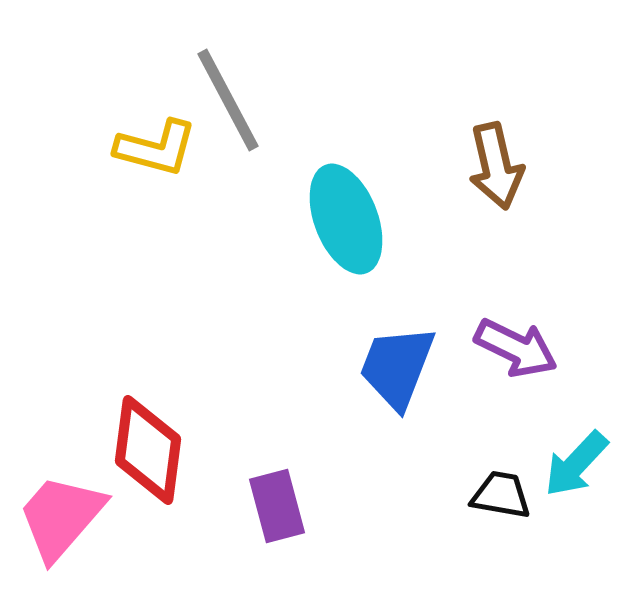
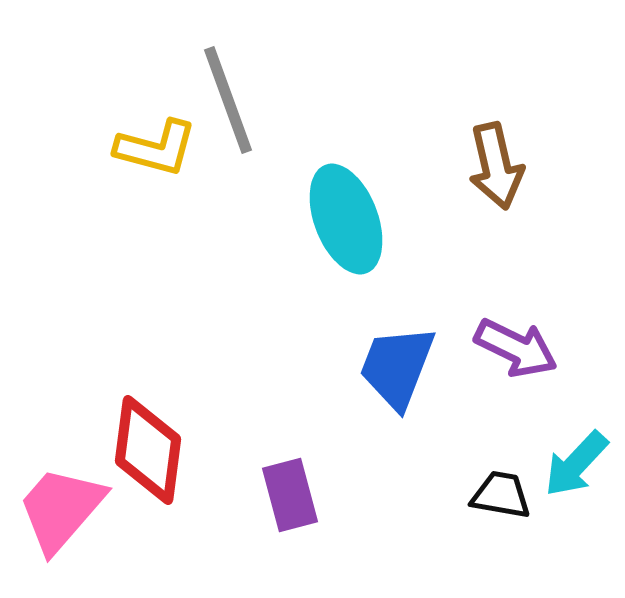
gray line: rotated 8 degrees clockwise
purple rectangle: moved 13 px right, 11 px up
pink trapezoid: moved 8 px up
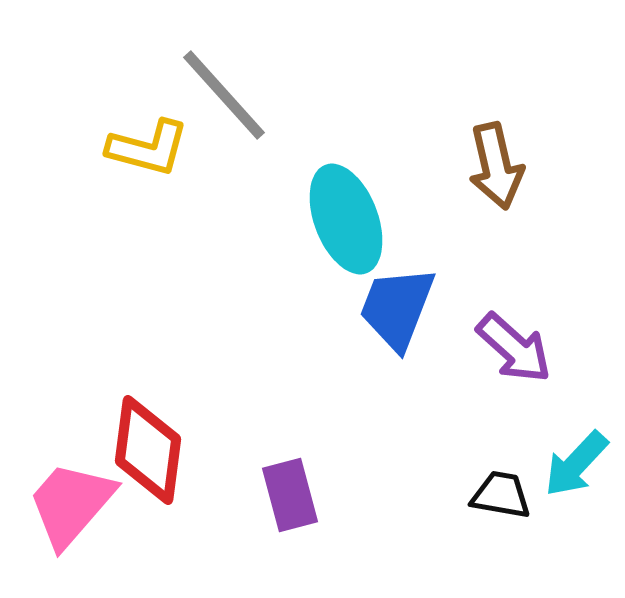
gray line: moved 4 px left, 5 px up; rotated 22 degrees counterclockwise
yellow L-shape: moved 8 px left
purple arrow: moved 2 px left; rotated 16 degrees clockwise
blue trapezoid: moved 59 px up
pink trapezoid: moved 10 px right, 5 px up
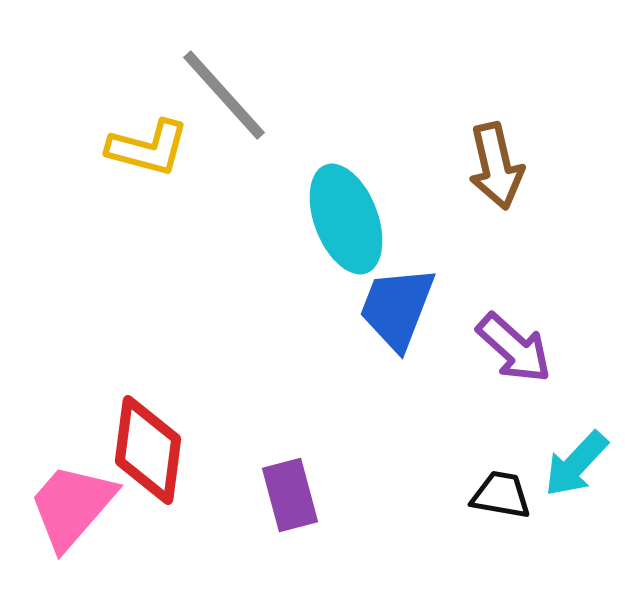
pink trapezoid: moved 1 px right, 2 px down
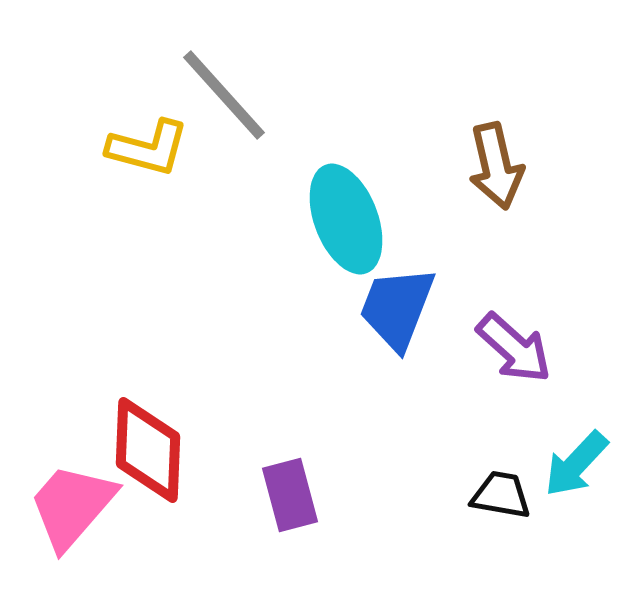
red diamond: rotated 5 degrees counterclockwise
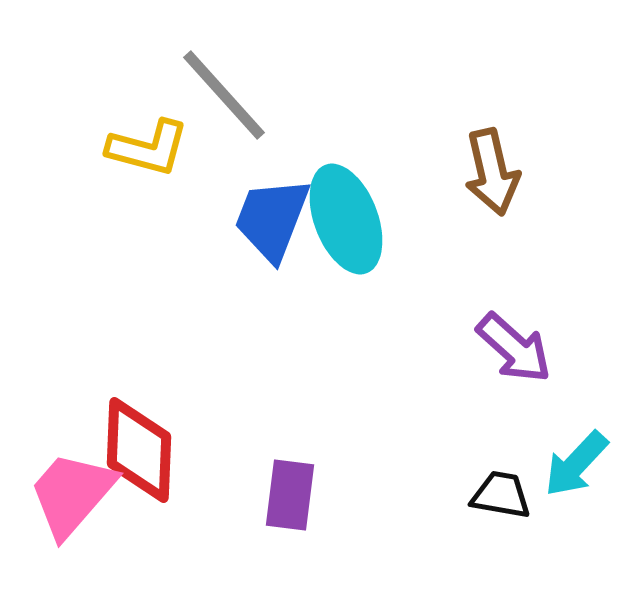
brown arrow: moved 4 px left, 6 px down
blue trapezoid: moved 125 px left, 89 px up
red diamond: moved 9 px left
purple rectangle: rotated 22 degrees clockwise
pink trapezoid: moved 12 px up
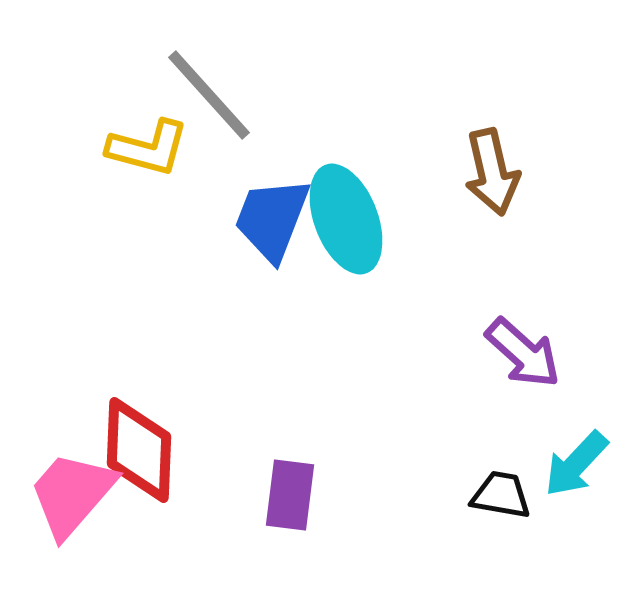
gray line: moved 15 px left
purple arrow: moved 9 px right, 5 px down
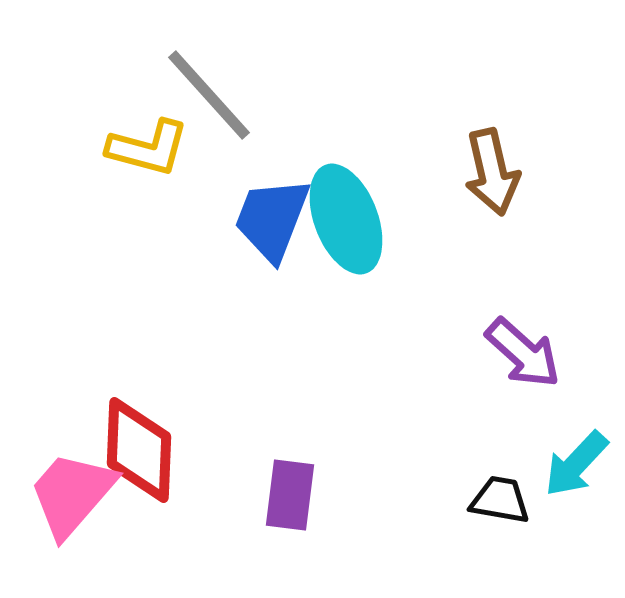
black trapezoid: moved 1 px left, 5 px down
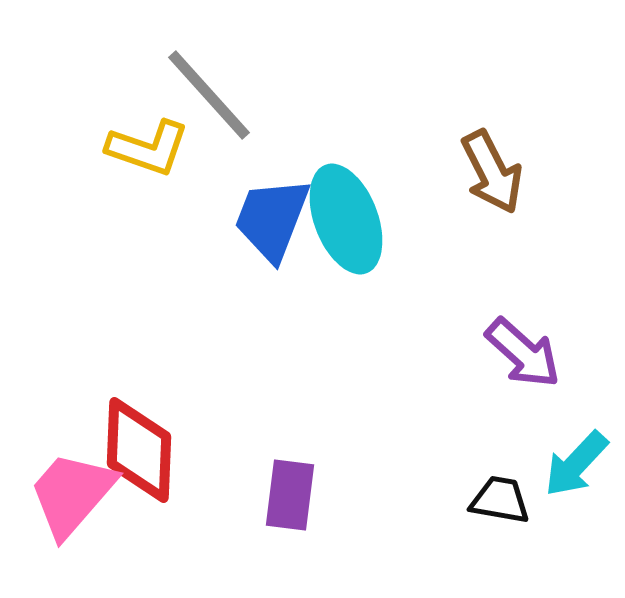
yellow L-shape: rotated 4 degrees clockwise
brown arrow: rotated 14 degrees counterclockwise
